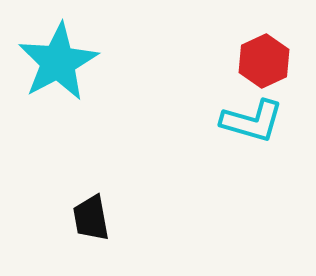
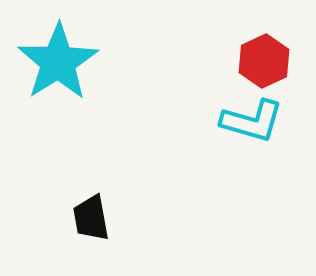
cyan star: rotated 4 degrees counterclockwise
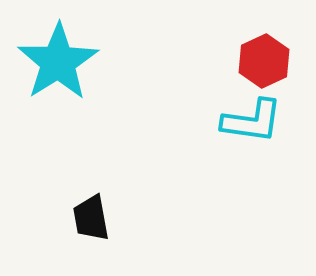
cyan L-shape: rotated 8 degrees counterclockwise
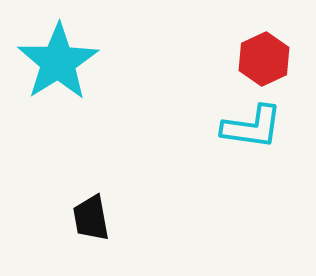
red hexagon: moved 2 px up
cyan L-shape: moved 6 px down
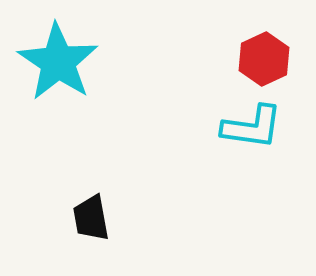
cyan star: rotated 6 degrees counterclockwise
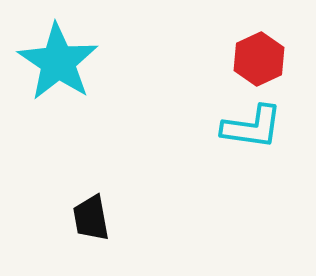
red hexagon: moved 5 px left
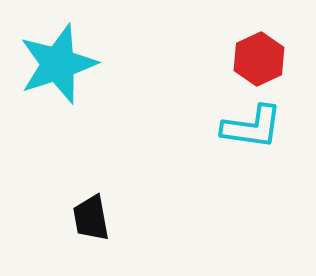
cyan star: moved 2 px down; rotated 20 degrees clockwise
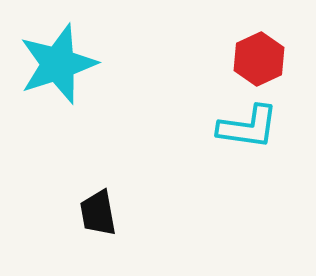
cyan L-shape: moved 4 px left
black trapezoid: moved 7 px right, 5 px up
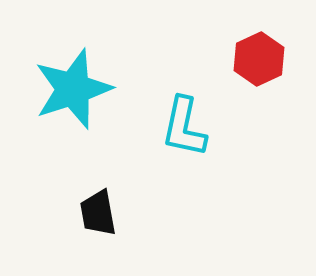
cyan star: moved 15 px right, 25 px down
cyan L-shape: moved 64 px left; rotated 94 degrees clockwise
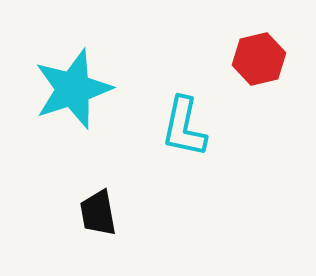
red hexagon: rotated 12 degrees clockwise
